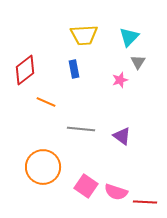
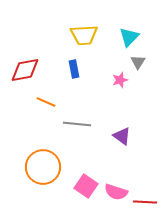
red diamond: rotated 28 degrees clockwise
gray line: moved 4 px left, 5 px up
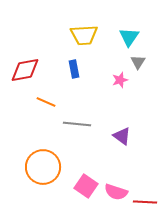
cyan triangle: rotated 10 degrees counterclockwise
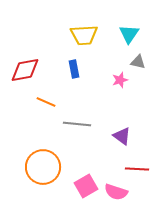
cyan triangle: moved 3 px up
gray triangle: rotated 49 degrees counterclockwise
pink square: rotated 25 degrees clockwise
red line: moved 8 px left, 33 px up
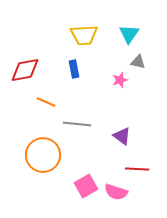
orange circle: moved 12 px up
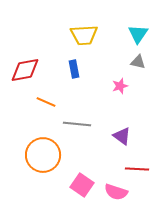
cyan triangle: moved 9 px right
pink star: moved 6 px down
pink square: moved 4 px left, 1 px up; rotated 25 degrees counterclockwise
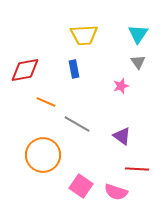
gray triangle: rotated 42 degrees clockwise
pink star: moved 1 px right
gray line: rotated 24 degrees clockwise
pink square: moved 1 px left, 1 px down
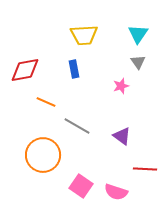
gray line: moved 2 px down
red line: moved 8 px right
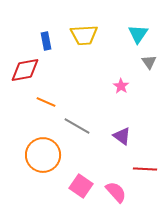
gray triangle: moved 11 px right
blue rectangle: moved 28 px left, 28 px up
pink star: rotated 21 degrees counterclockwise
pink semicircle: rotated 150 degrees counterclockwise
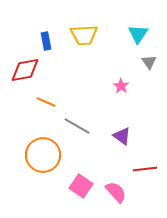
red line: rotated 10 degrees counterclockwise
